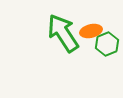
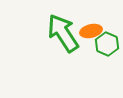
green hexagon: rotated 15 degrees counterclockwise
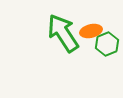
green hexagon: rotated 15 degrees clockwise
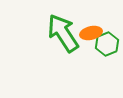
orange ellipse: moved 2 px down
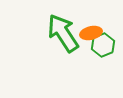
green hexagon: moved 4 px left, 1 px down
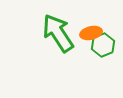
green arrow: moved 5 px left
